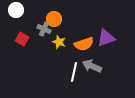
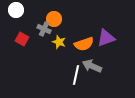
white line: moved 2 px right, 3 px down
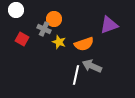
purple triangle: moved 3 px right, 13 px up
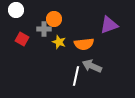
gray cross: rotated 24 degrees counterclockwise
orange semicircle: rotated 12 degrees clockwise
white line: moved 1 px down
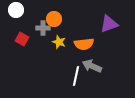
purple triangle: moved 1 px up
gray cross: moved 1 px left, 1 px up
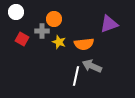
white circle: moved 2 px down
gray cross: moved 1 px left, 3 px down
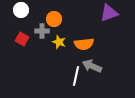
white circle: moved 5 px right, 2 px up
purple triangle: moved 11 px up
